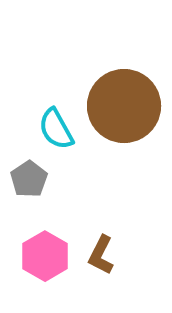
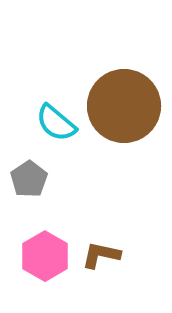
cyan semicircle: moved 6 px up; rotated 21 degrees counterclockwise
brown L-shape: rotated 75 degrees clockwise
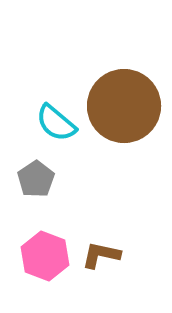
gray pentagon: moved 7 px right
pink hexagon: rotated 9 degrees counterclockwise
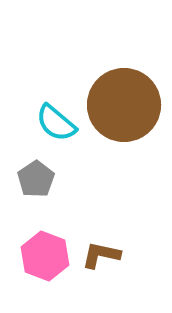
brown circle: moved 1 px up
